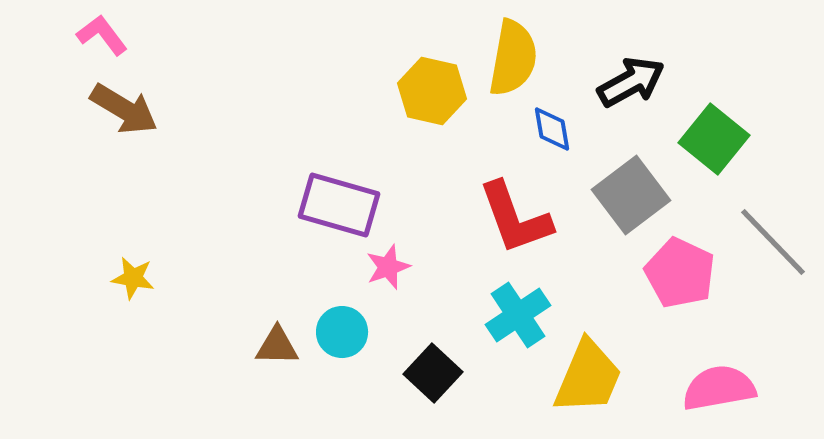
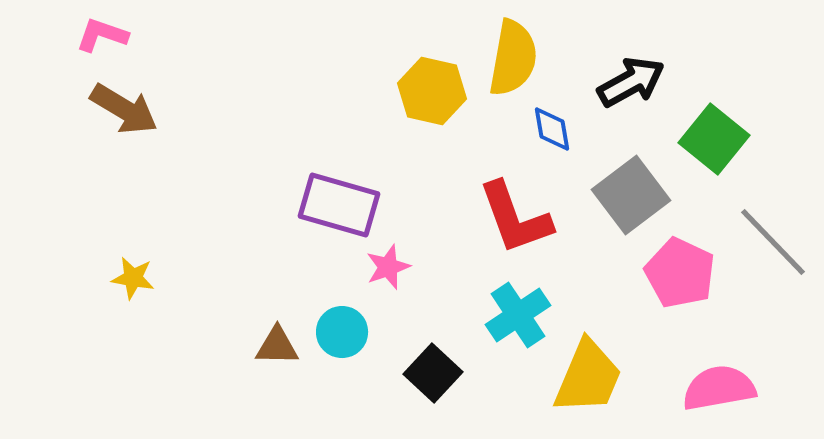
pink L-shape: rotated 34 degrees counterclockwise
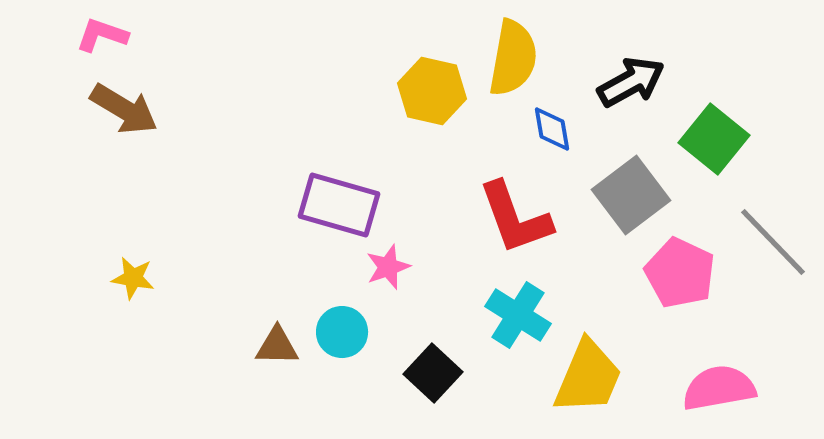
cyan cross: rotated 24 degrees counterclockwise
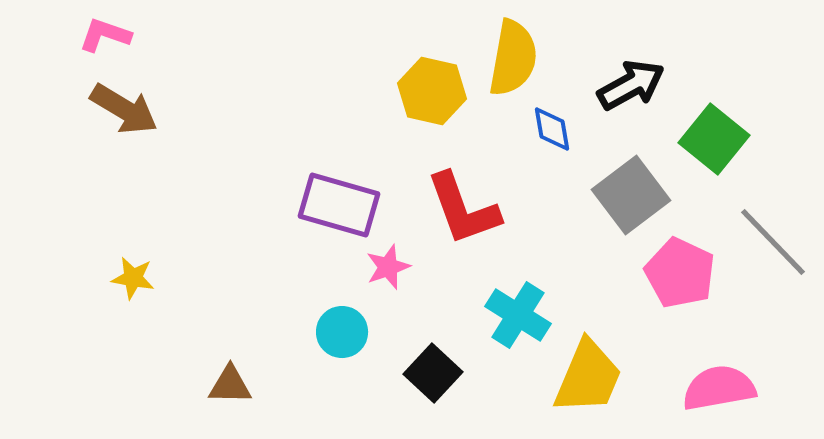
pink L-shape: moved 3 px right
black arrow: moved 3 px down
red L-shape: moved 52 px left, 9 px up
brown triangle: moved 47 px left, 39 px down
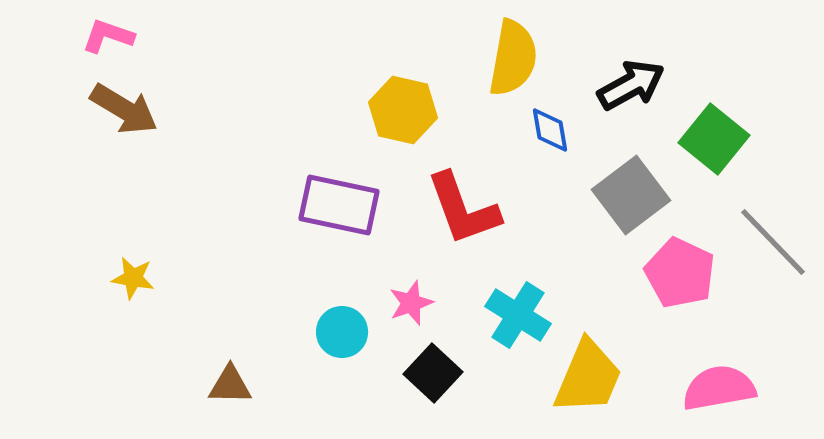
pink L-shape: moved 3 px right, 1 px down
yellow hexagon: moved 29 px left, 19 px down
blue diamond: moved 2 px left, 1 px down
purple rectangle: rotated 4 degrees counterclockwise
pink star: moved 23 px right, 36 px down
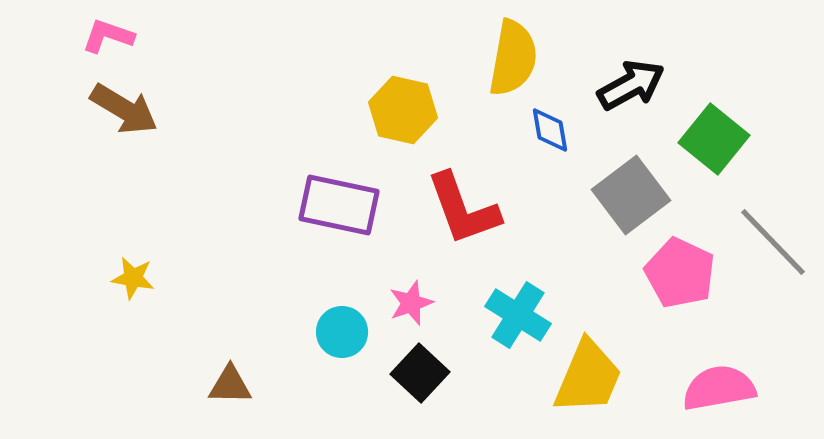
black square: moved 13 px left
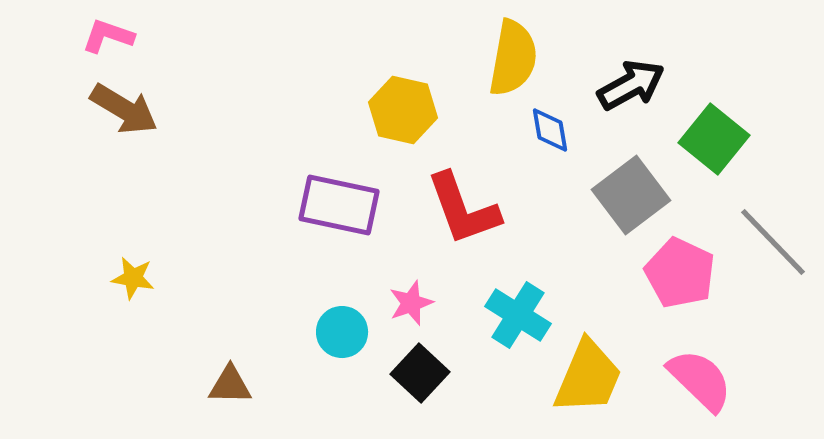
pink semicircle: moved 19 px left, 8 px up; rotated 54 degrees clockwise
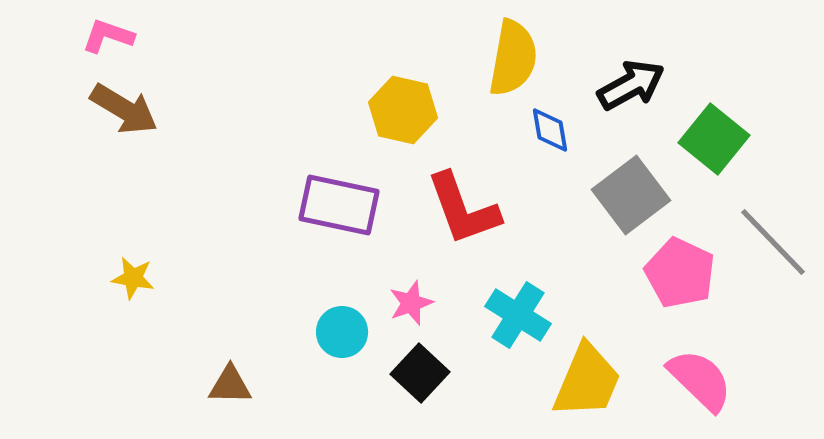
yellow trapezoid: moved 1 px left, 4 px down
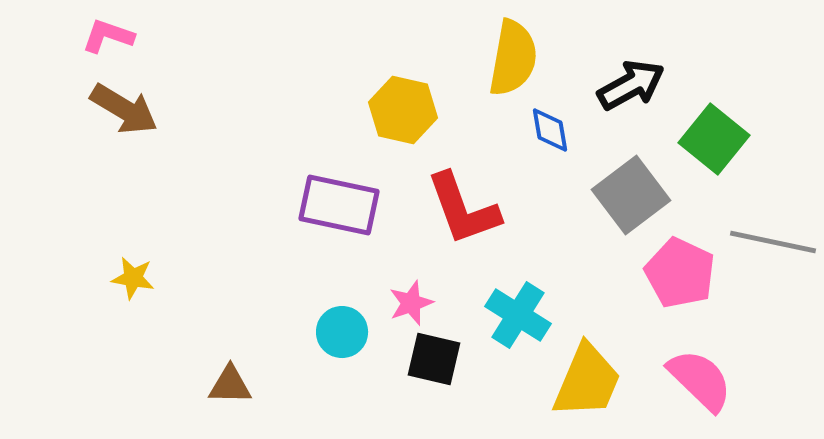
gray line: rotated 34 degrees counterclockwise
black square: moved 14 px right, 14 px up; rotated 30 degrees counterclockwise
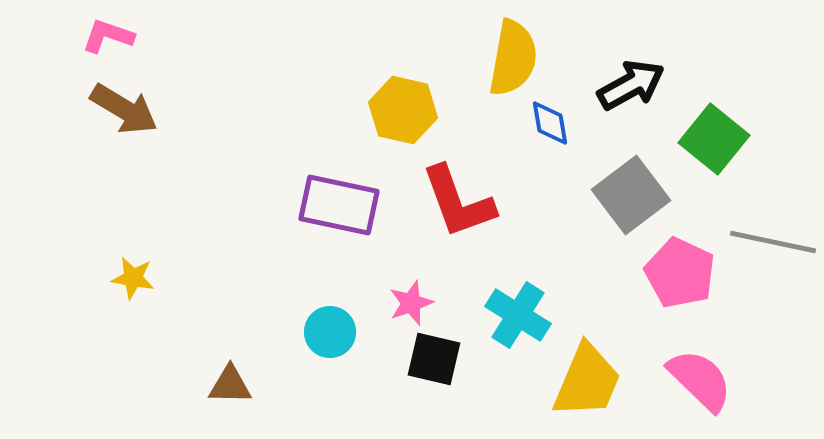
blue diamond: moved 7 px up
red L-shape: moved 5 px left, 7 px up
cyan circle: moved 12 px left
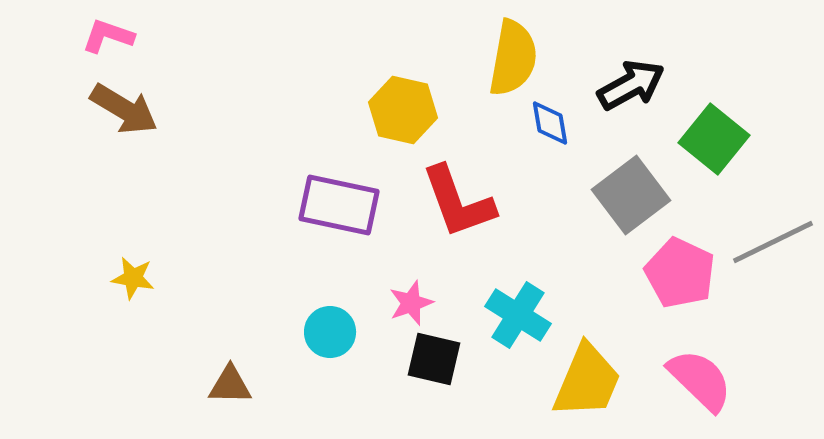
gray line: rotated 38 degrees counterclockwise
